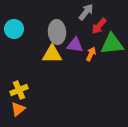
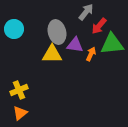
gray ellipse: rotated 10 degrees counterclockwise
orange triangle: moved 2 px right, 4 px down
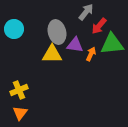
orange triangle: rotated 14 degrees counterclockwise
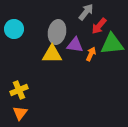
gray ellipse: rotated 25 degrees clockwise
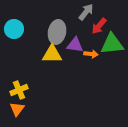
orange arrow: rotated 72 degrees clockwise
orange triangle: moved 3 px left, 4 px up
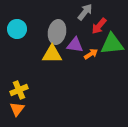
gray arrow: moved 1 px left
cyan circle: moved 3 px right
orange arrow: rotated 40 degrees counterclockwise
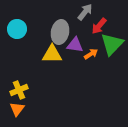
gray ellipse: moved 3 px right
green triangle: rotated 40 degrees counterclockwise
